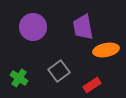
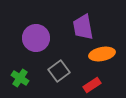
purple circle: moved 3 px right, 11 px down
orange ellipse: moved 4 px left, 4 px down
green cross: moved 1 px right
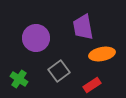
green cross: moved 1 px left, 1 px down
